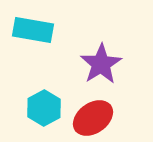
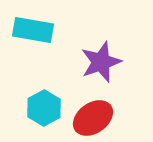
purple star: moved 2 px up; rotated 12 degrees clockwise
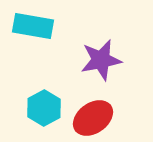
cyan rectangle: moved 4 px up
purple star: moved 2 px up; rotated 9 degrees clockwise
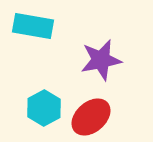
red ellipse: moved 2 px left, 1 px up; rotated 6 degrees counterclockwise
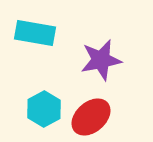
cyan rectangle: moved 2 px right, 7 px down
cyan hexagon: moved 1 px down
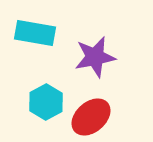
purple star: moved 6 px left, 3 px up
cyan hexagon: moved 2 px right, 7 px up
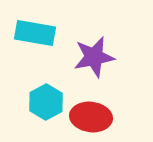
purple star: moved 1 px left
red ellipse: rotated 48 degrees clockwise
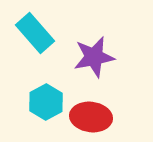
cyan rectangle: rotated 39 degrees clockwise
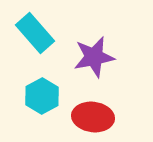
cyan hexagon: moved 4 px left, 6 px up
red ellipse: moved 2 px right
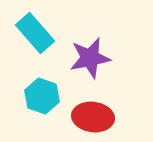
purple star: moved 4 px left, 1 px down
cyan hexagon: rotated 12 degrees counterclockwise
